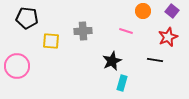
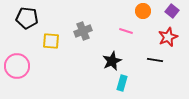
gray cross: rotated 18 degrees counterclockwise
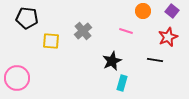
gray cross: rotated 18 degrees counterclockwise
pink circle: moved 12 px down
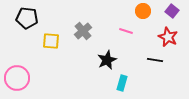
red star: rotated 24 degrees counterclockwise
black star: moved 5 px left, 1 px up
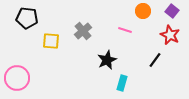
pink line: moved 1 px left, 1 px up
red star: moved 2 px right, 2 px up
black line: rotated 63 degrees counterclockwise
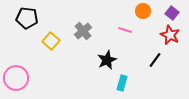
purple square: moved 2 px down
yellow square: rotated 36 degrees clockwise
pink circle: moved 1 px left
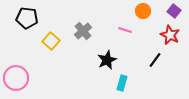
purple square: moved 2 px right, 2 px up
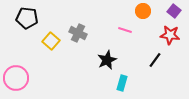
gray cross: moved 5 px left, 2 px down; rotated 24 degrees counterclockwise
red star: rotated 18 degrees counterclockwise
